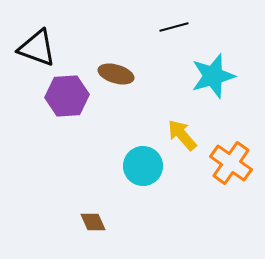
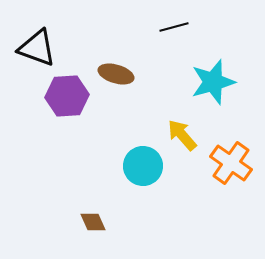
cyan star: moved 6 px down
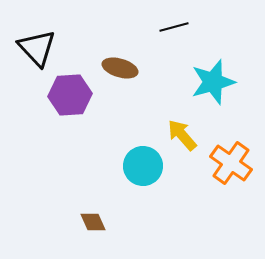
black triangle: rotated 27 degrees clockwise
brown ellipse: moved 4 px right, 6 px up
purple hexagon: moved 3 px right, 1 px up
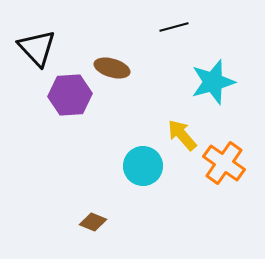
brown ellipse: moved 8 px left
orange cross: moved 7 px left
brown diamond: rotated 44 degrees counterclockwise
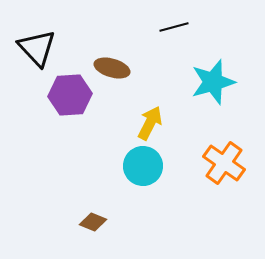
yellow arrow: moved 32 px left, 12 px up; rotated 68 degrees clockwise
